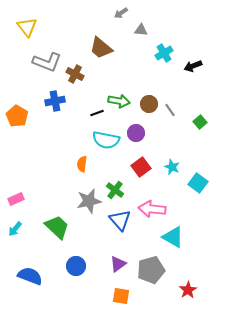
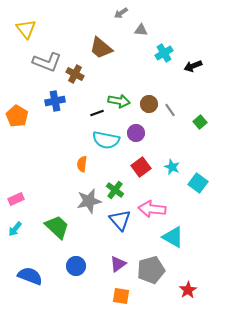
yellow triangle: moved 1 px left, 2 px down
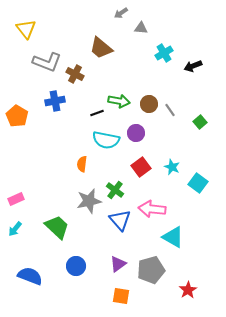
gray triangle: moved 2 px up
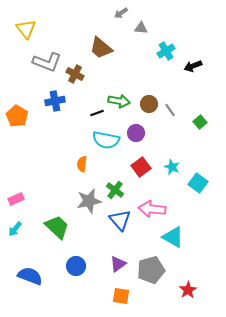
cyan cross: moved 2 px right, 2 px up
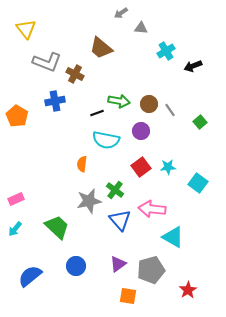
purple circle: moved 5 px right, 2 px up
cyan star: moved 4 px left; rotated 28 degrees counterclockwise
blue semicircle: rotated 60 degrees counterclockwise
orange square: moved 7 px right
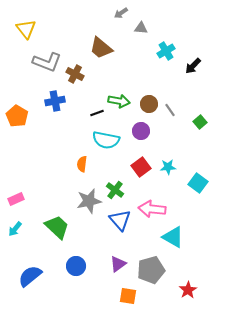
black arrow: rotated 24 degrees counterclockwise
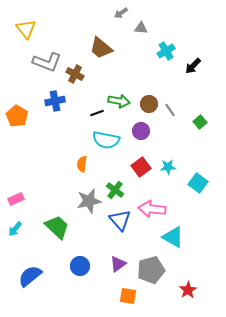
blue circle: moved 4 px right
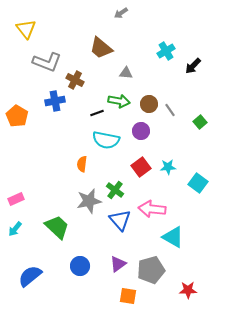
gray triangle: moved 15 px left, 45 px down
brown cross: moved 6 px down
red star: rotated 30 degrees clockwise
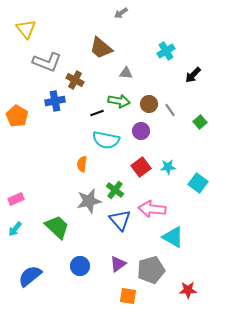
black arrow: moved 9 px down
